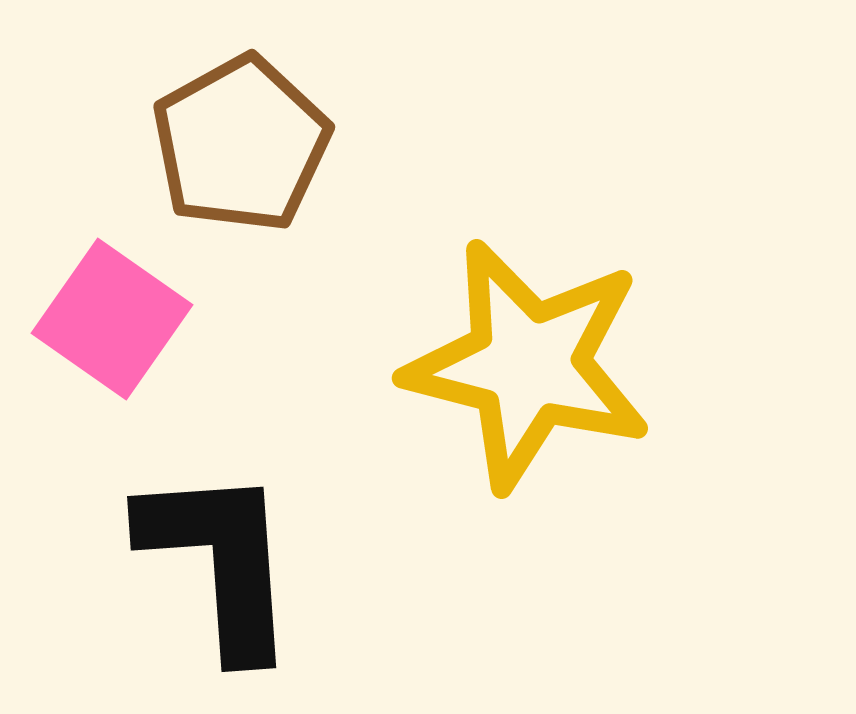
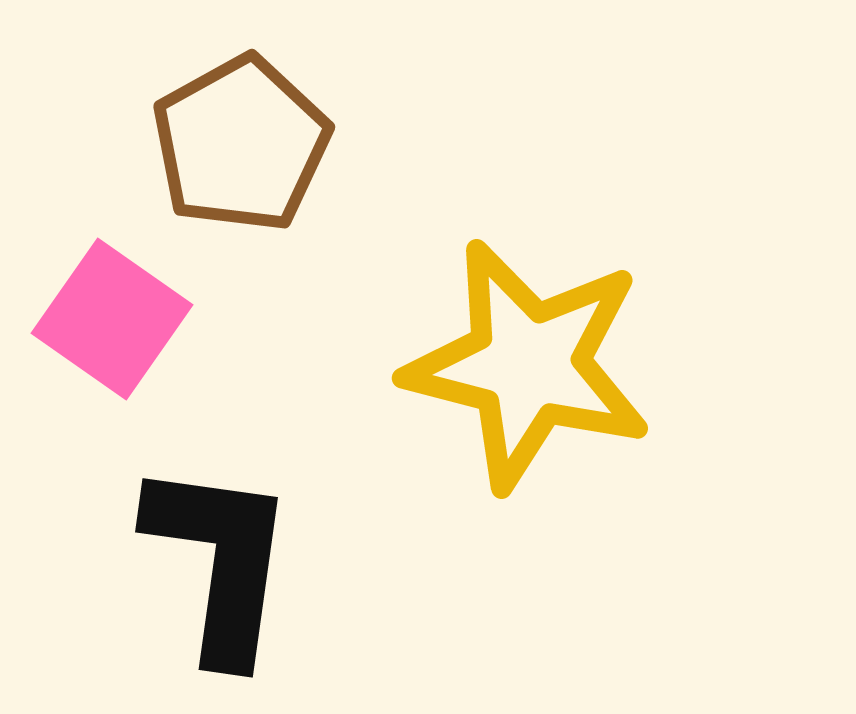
black L-shape: rotated 12 degrees clockwise
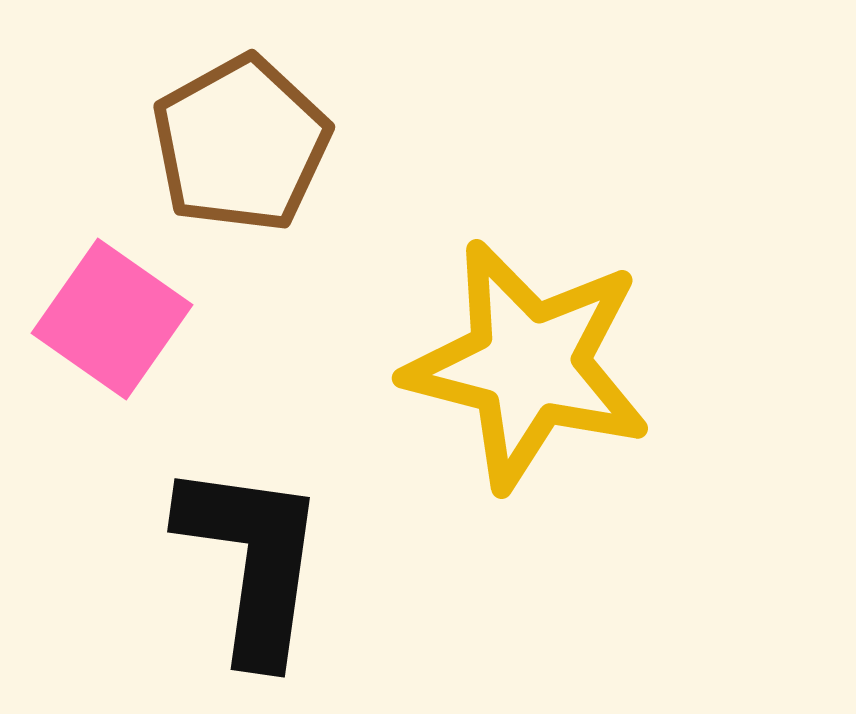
black L-shape: moved 32 px right
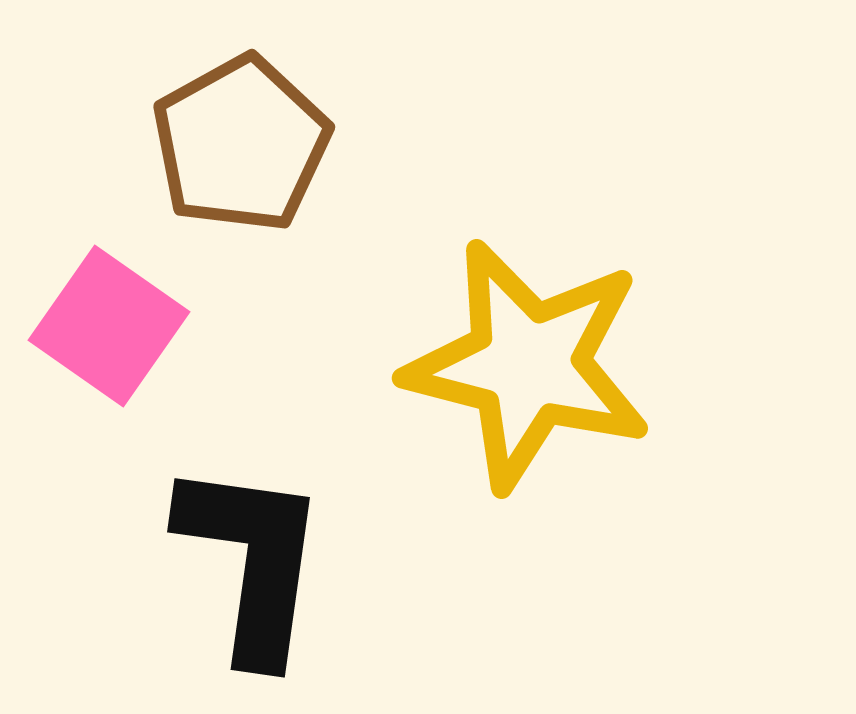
pink square: moved 3 px left, 7 px down
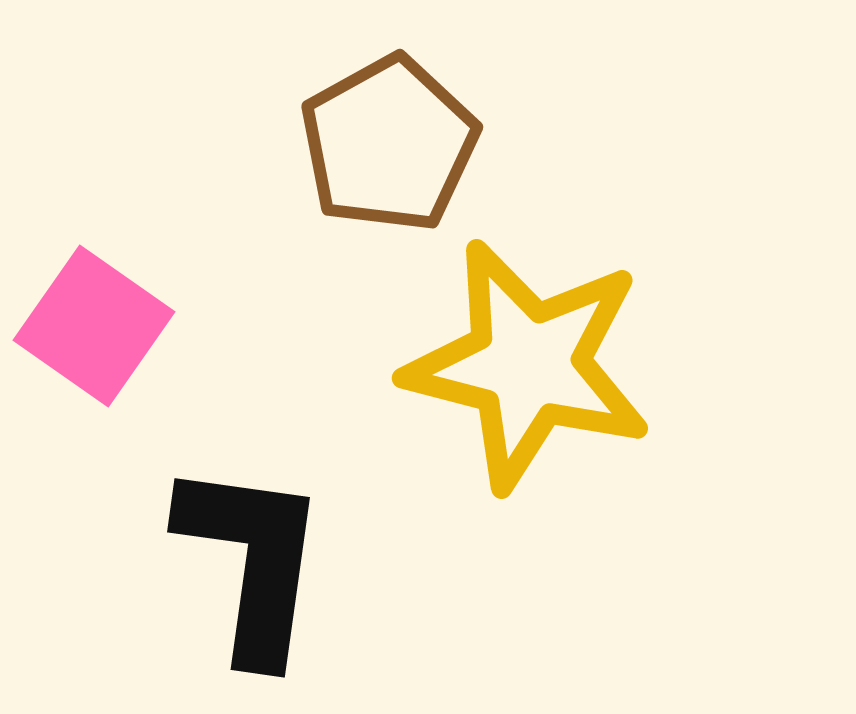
brown pentagon: moved 148 px right
pink square: moved 15 px left
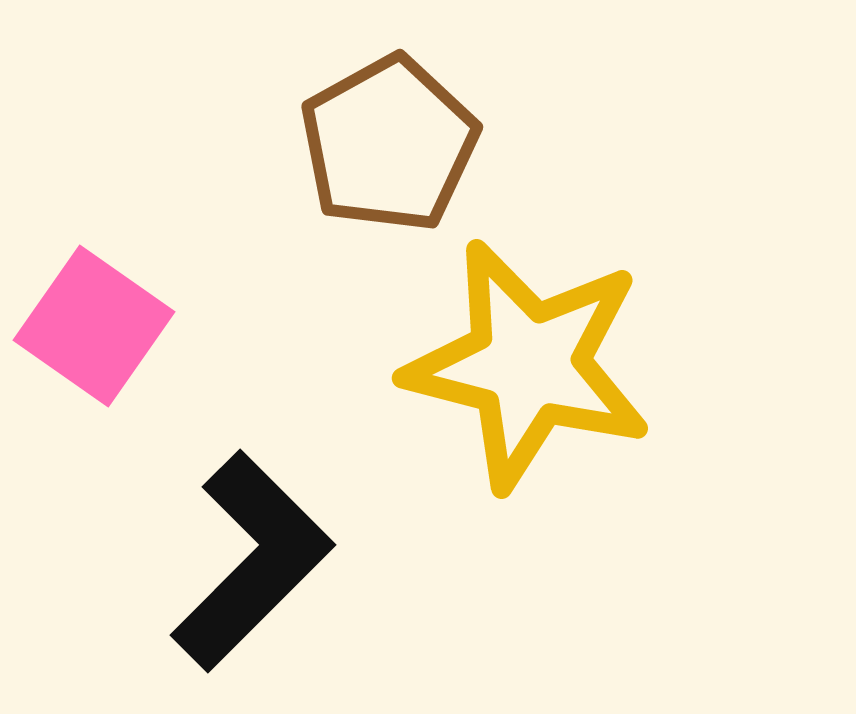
black L-shape: rotated 37 degrees clockwise
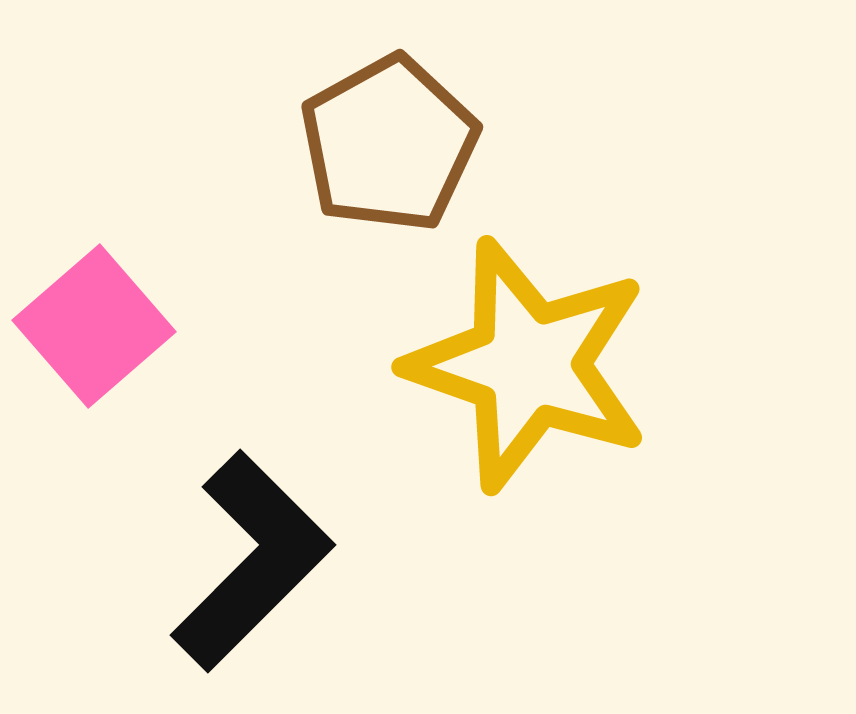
pink square: rotated 14 degrees clockwise
yellow star: rotated 5 degrees clockwise
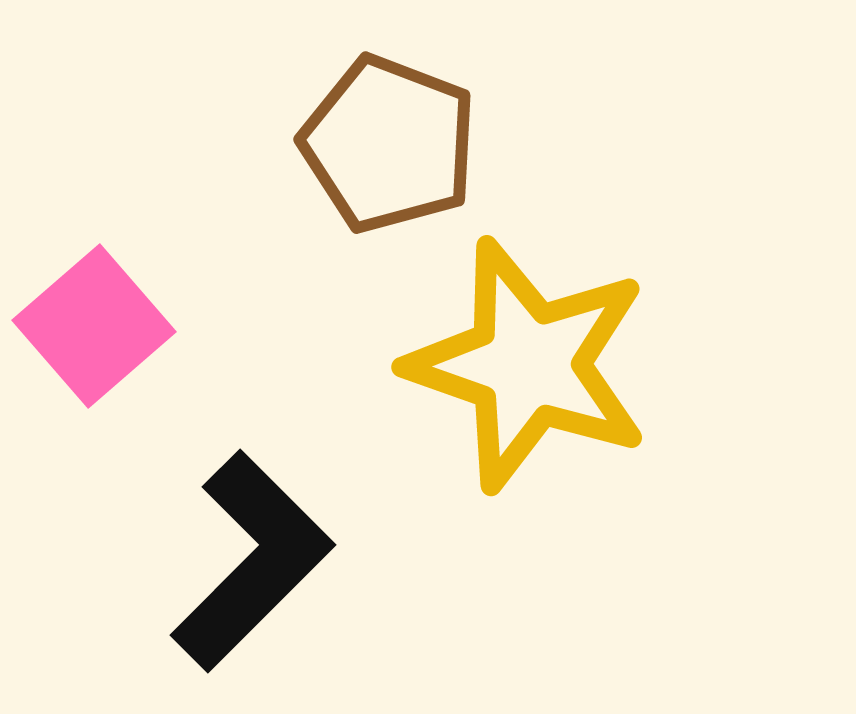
brown pentagon: rotated 22 degrees counterclockwise
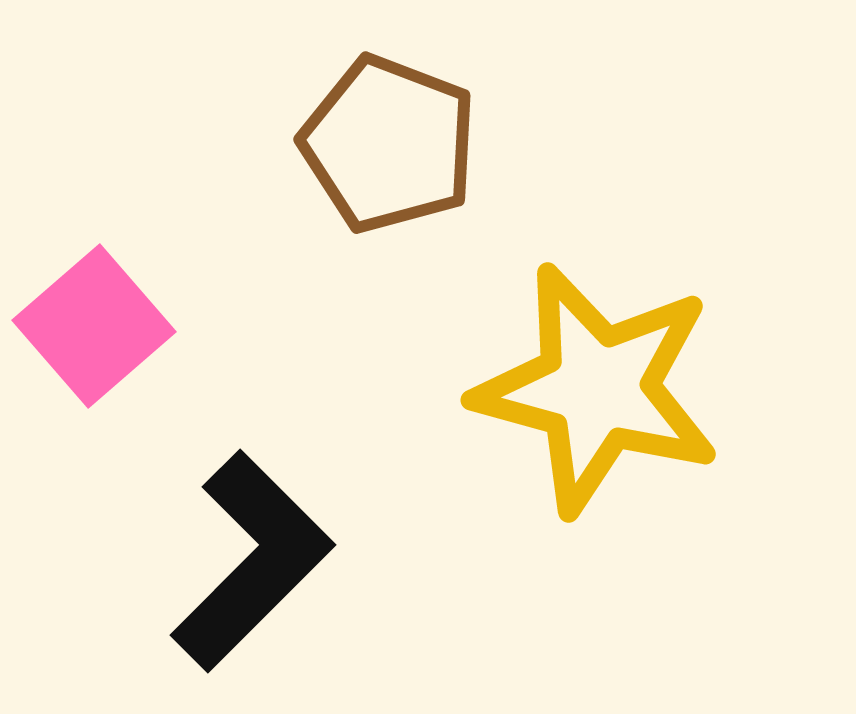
yellow star: moved 69 px right, 24 px down; rotated 4 degrees counterclockwise
